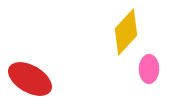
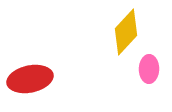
red ellipse: rotated 42 degrees counterclockwise
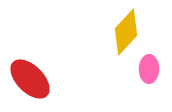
red ellipse: rotated 57 degrees clockwise
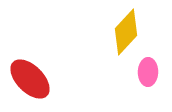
pink ellipse: moved 1 px left, 3 px down
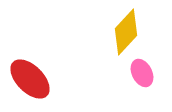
pink ellipse: moved 6 px left, 1 px down; rotated 28 degrees counterclockwise
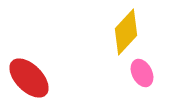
red ellipse: moved 1 px left, 1 px up
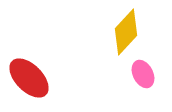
pink ellipse: moved 1 px right, 1 px down
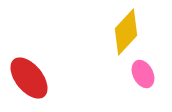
red ellipse: rotated 6 degrees clockwise
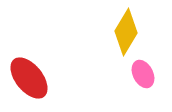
yellow diamond: rotated 12 degrees counterclockwise
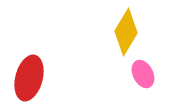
red ellipse: rotated 54 degrees clockwise
